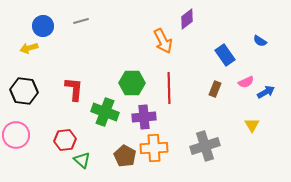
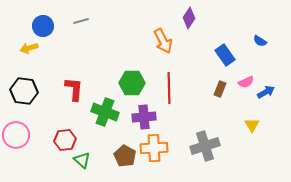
purple diamond: moved 2 px right, 1 px up; rotated 20 degrees counterclockwise
brown rectangle: moved 5 px right
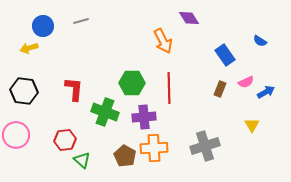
purple diamond: rotated 65 degrees counterclockwise
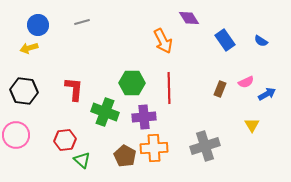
gray line: moved 1 px right, 1 px down
blue circle: moved 5 px left, 1 px up
blue semicircle: moved 1 px right
blue rectangle: moved 15 px up
blue arrow: moved 1 px right, 2 px down
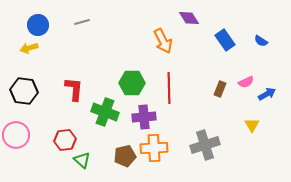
gray cross: moved 1 px up
brown pentagon: rotated 30 degrees clockwise
